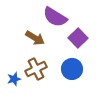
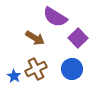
blue star: moved 3 px up; rotated 24 degrees counterclockwise
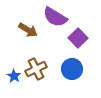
brown arrow: moved 7 px left, 8 px up
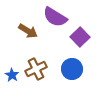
brown arrow: moved 1 px down
purple square: moved 2 px right, 1 px up
blue star: moved 2 px left, 1 px up
